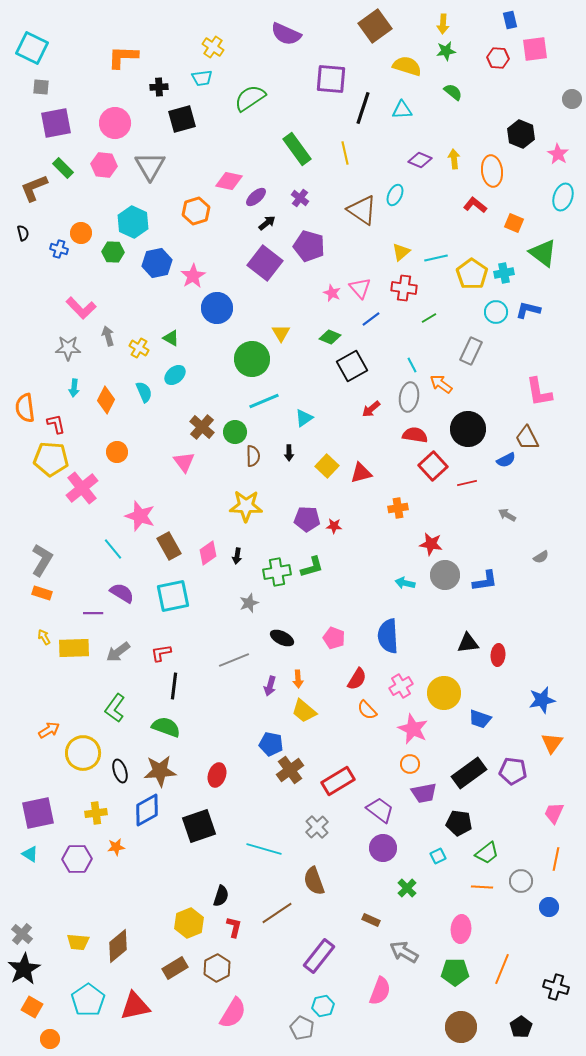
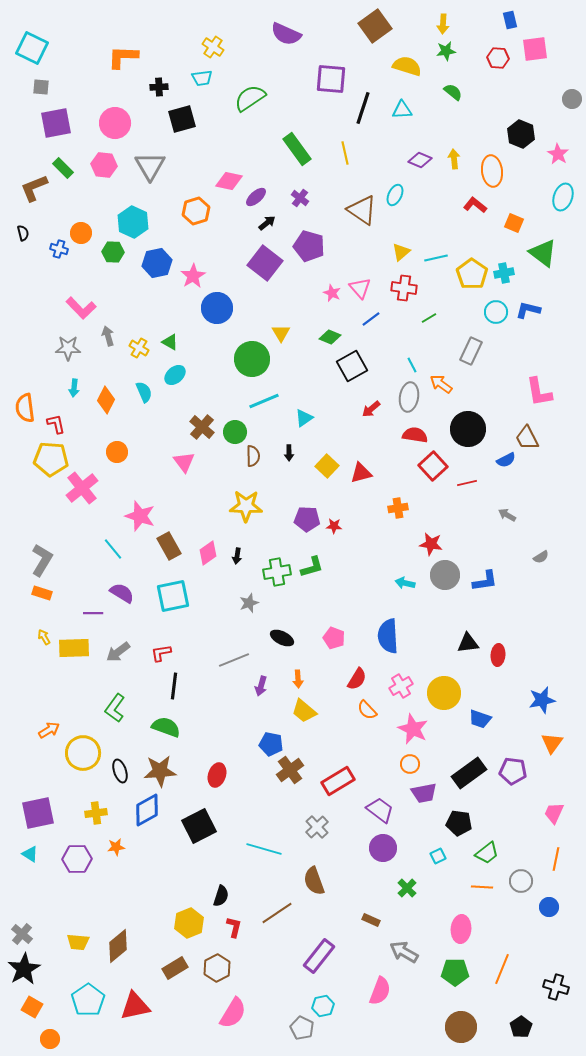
green triangle at (171, 338): moved 1 px left, 4 px down
purple arrow at (270, 686): moved 9 px left
black square at (199, 826): rotated 8 degrees counterclockwise
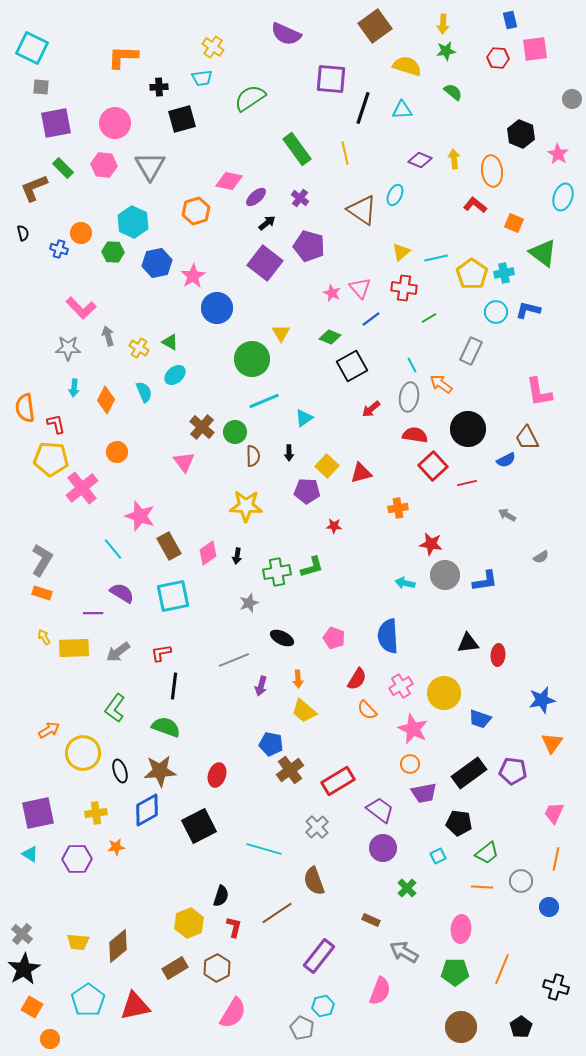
purple pentagon at (307, 519): moved 28 px up
